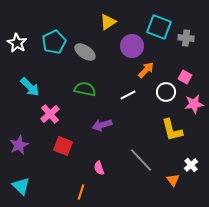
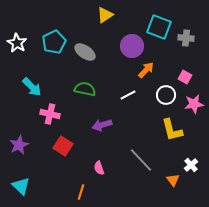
yellow triangle: moved 3 px left, 7 px up
cyan arrow: moved 2 px right
white circle: moved 3 px down
pink cross: rotated 36 degrees counterclockwise
red square: rotated 12 degrees clockwise
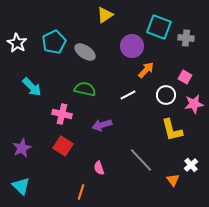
pink cross: moved 12 px right
purple star: moved 3 px right, 3 px down
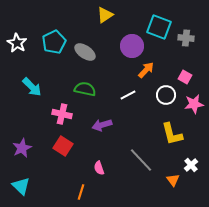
yellow L-shape: moved 4 px down
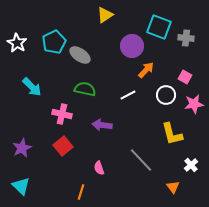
gray ellipse: moved 5 px left, 3 px down
purple arrow: rotated 24 degrees clockwise
red square: rotated 18 degrees clockwise
orange triangle: moved 7 px down
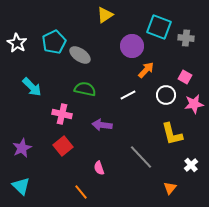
gray line: moved 3 px up
orange triangle: moved 3 px left, 1 px down; rotated 16 degrees clockwise
orange line: rotated 56 degrees counterclockwise
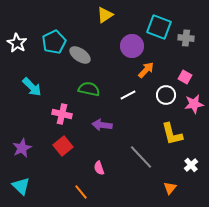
green semicircle: moved 4 px right
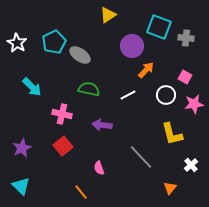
yellow triangle: moved 3 px right
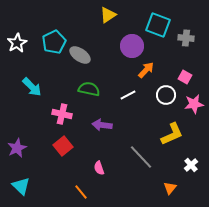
cyan square: moved 1 px left, 2 px up
white star: rotated 12 degrees clockwise
yellow L-shape: rotated 100 degrees counterclockwise
purple star: moved 5 px left
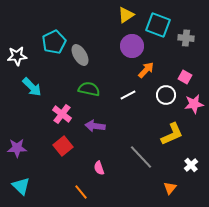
yellow triangle: moved 18 px right
white star: moved 13 px down; rotated 24 degrees clockwise
gray ellipse: rotated 25 degrees clockwise
pink cross: rotated 24 degrees clockwise
purple arrow: moved 7 px left, 1 px down
purple star: rotated 24 degrees clockwise
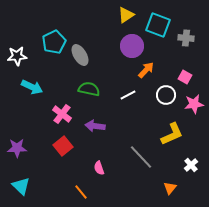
cyan arrow: rotated 20 degrees counterclockwise
